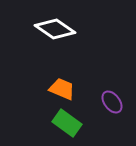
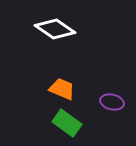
purple ellipse: rotated 40 degrees counterclockwise
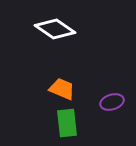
purple ellipse: rotated 30 degrees counterclockwise
green rectangle: rotated 48 degrees clockwise
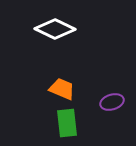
white diamond: rotated 9 degrees counterclockwise
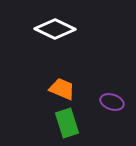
purple ellipse: rotated 35 degrees clockwise
green rectangle: rotated 12 degrees counterclockwise
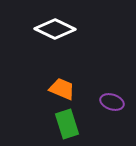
green rectangle: moved 1 px down
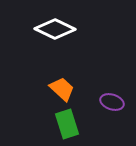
orange trapezoid: rotated 20 degrees clockwise
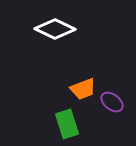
orange trapezoid: moved 21 px right; rotated 116 degrees clockwise
purple ellipse: rotated 20 degrees clockwise
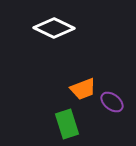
white diamond: moved 1 px left, 1 px up
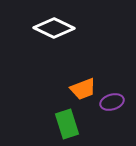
purple ellipse: rotated 55 degrees counterclockwise
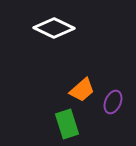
orange trapezoid: moved 1 px left, 1 px down; rotated 20 degrees counterclockwise
purple ellipse: moved 1 px right; rotated 50 degrees counterclockwise
